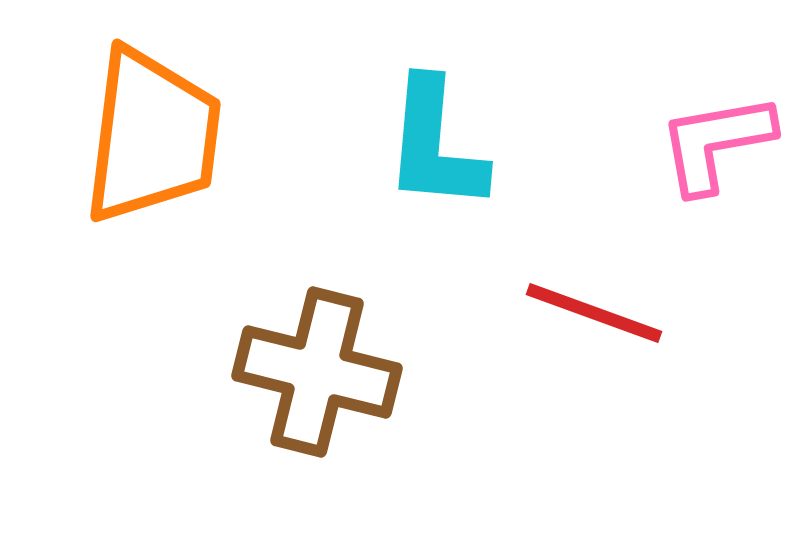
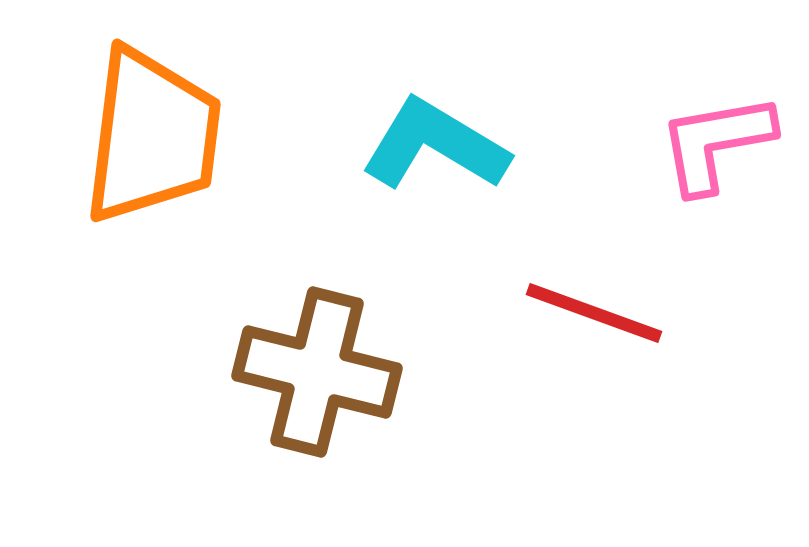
cyan L-shape: rotated 116 degrees clockwise
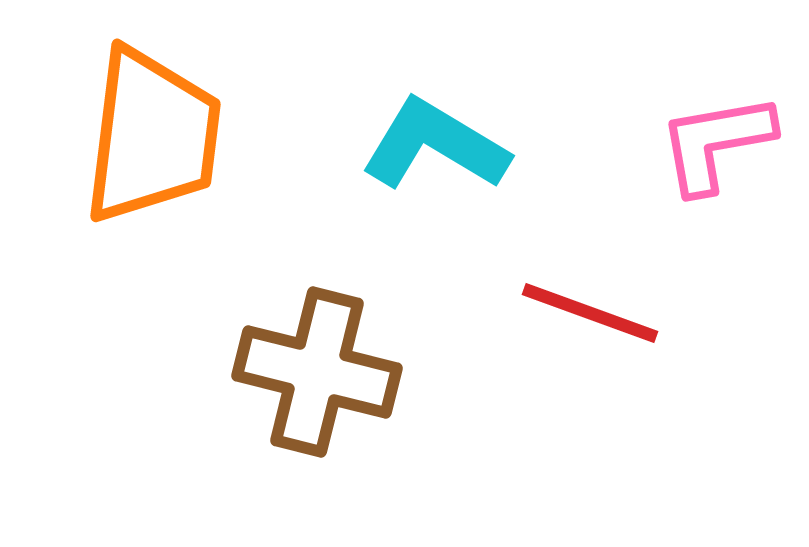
red line: moved 4 px left
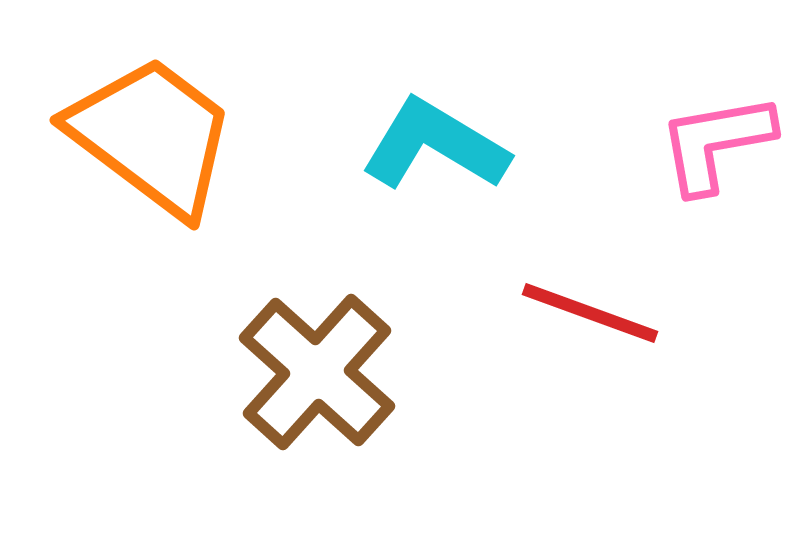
orange trapezoid: rotated 60 degrees counterclockwise
brown cross: rotated 28 degrees clockwise
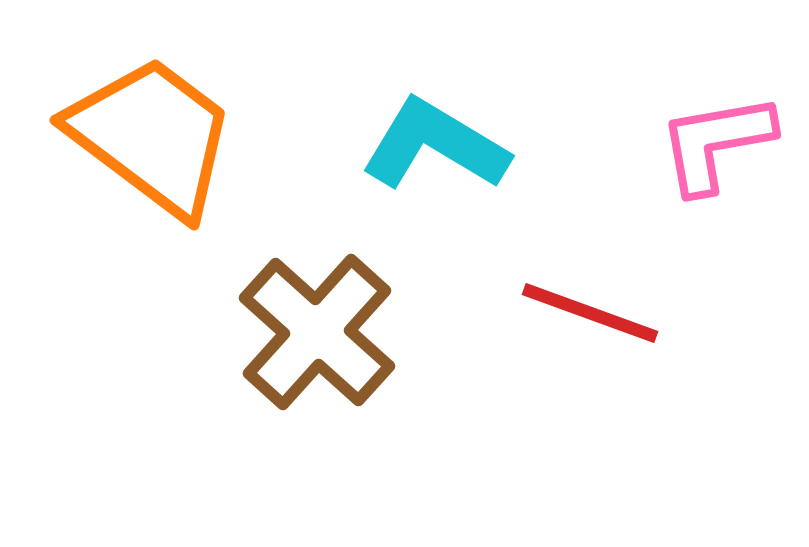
brown cross: moved 40 px up
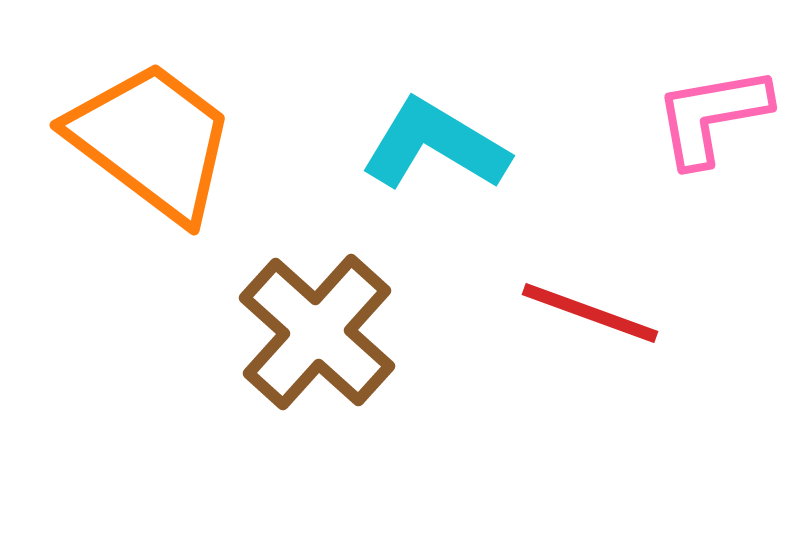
orange trapezoid: moved 5 px down
pink L-shape: moved 4 px left, 27 px up
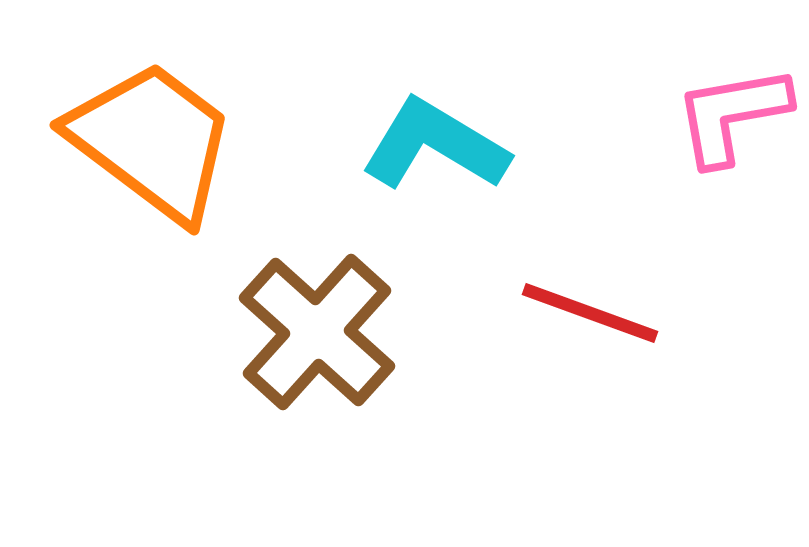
pink L-shape: moved 20 px right, 1 px up
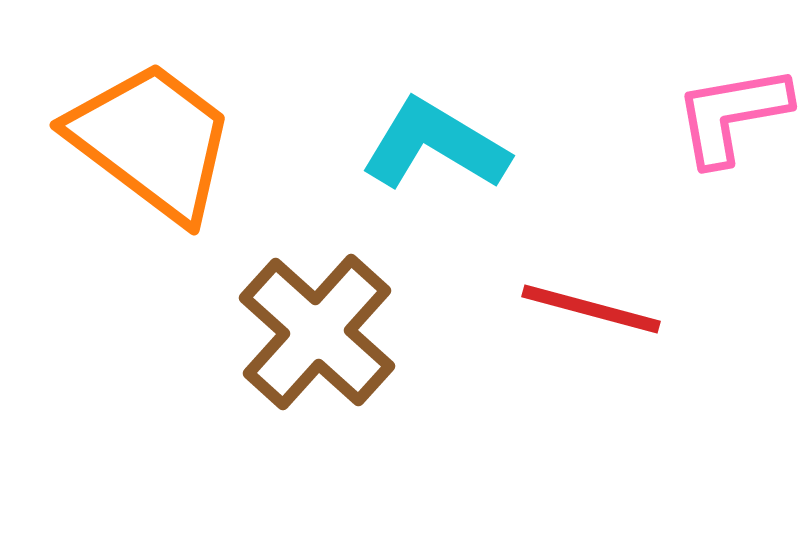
red line: moved 1 px right, 4 px up; rotated 5 degrees counterclockwise
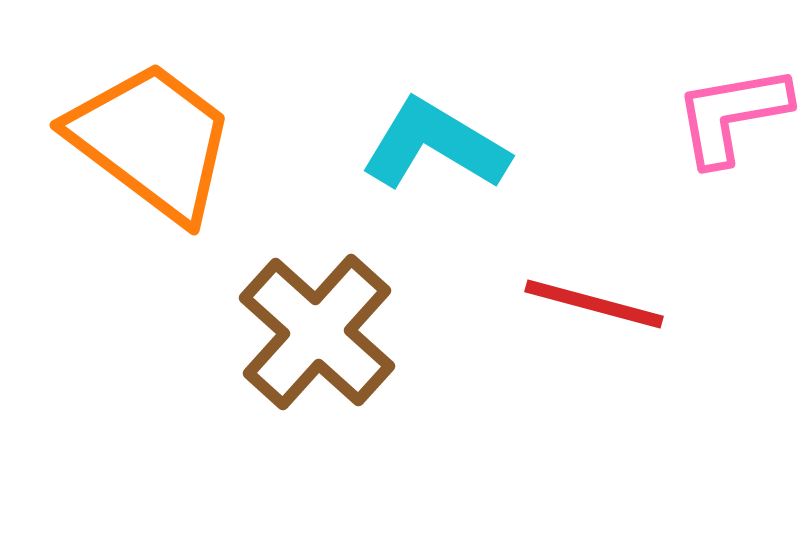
red line: moved 3 px right, 5 px up
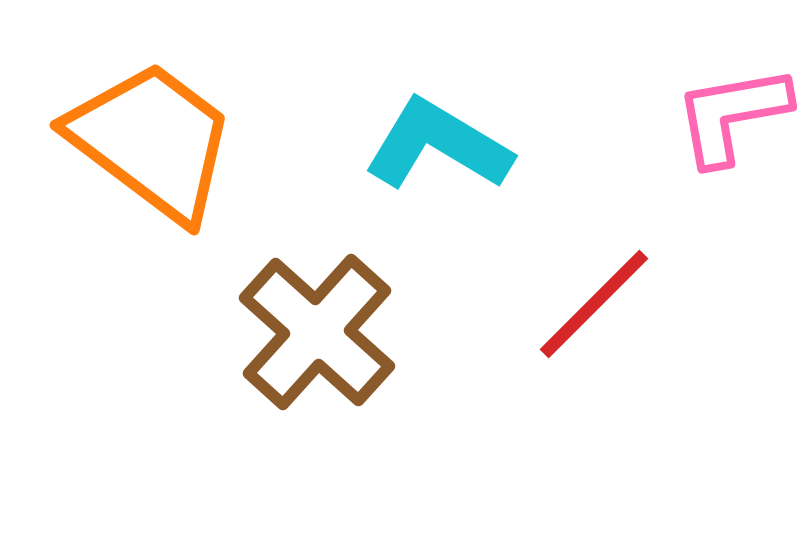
cyan L-shape: moved 3 px right
red line: rotated 60 degrees counterclockwise
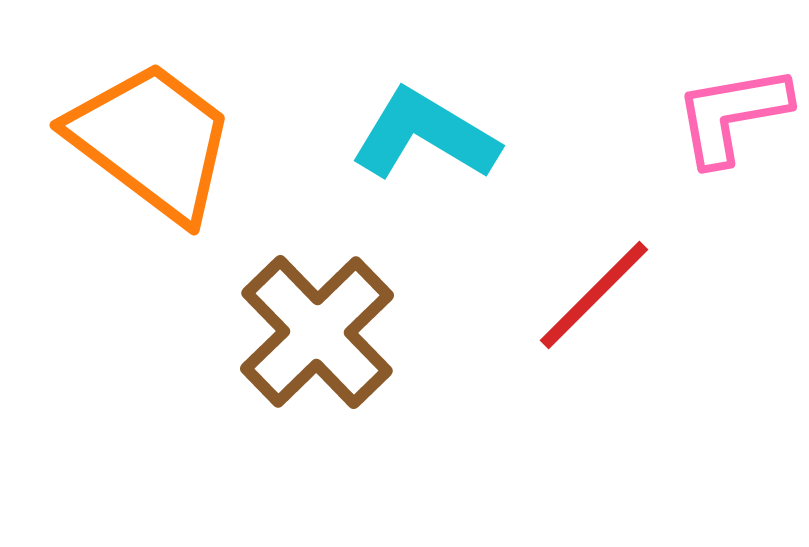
cyan L-shape: moved 13 px left, 10 px up
red line: moved 9 px up
brown cross: rotated 4 degrees clockwise
